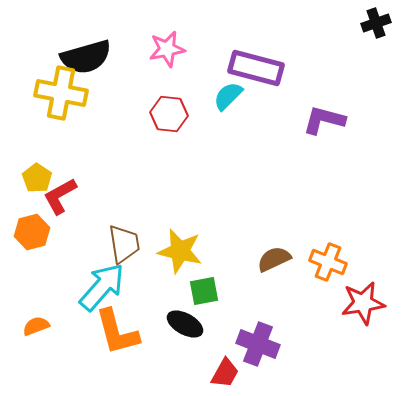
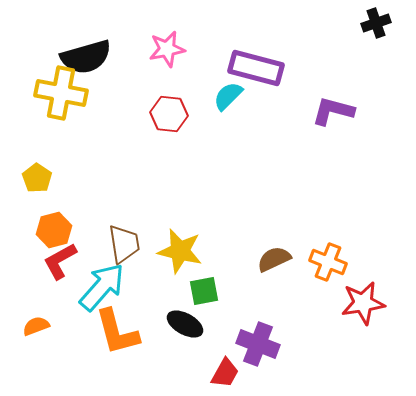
purple L-shape: moved 9 px right, 9 px up
red L-shape: moved 65 px down
orange hexagon: moved 22 px right, 2 px up
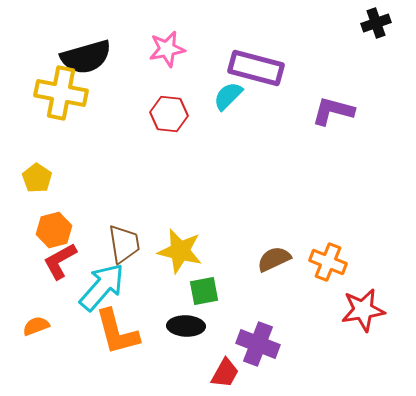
red star: moved 7 px down
black ellipse: moved 1 px right, 2 px down; rotated 27 degrees counterclockwise
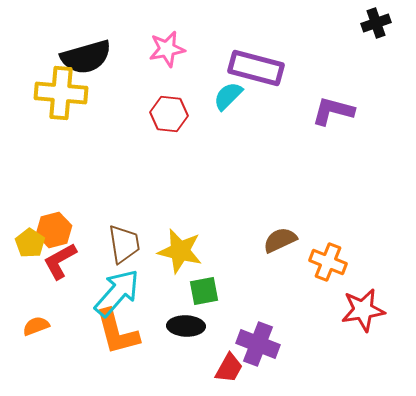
yellow cross: rotated 6 degrees counterclockwise
yellow pentagon: moved 7 px left, 65 px down
brown semicircle: moved 6 px right, 19 px up
cyan arrow: moved 15 px right, 6 px down
red trapezoid: moved 4 px right, 5 px up
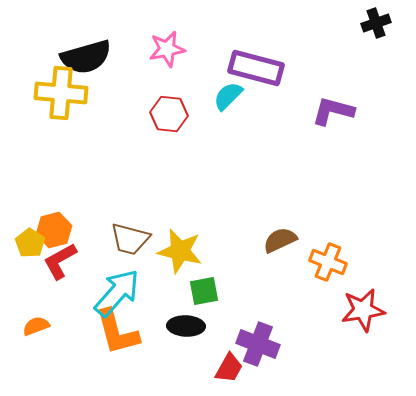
brown trapezoid: moved 6 px right, 5 px up; rotated 114 degrees clockwise
